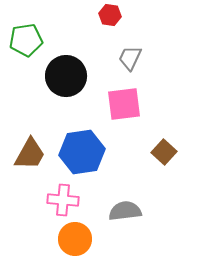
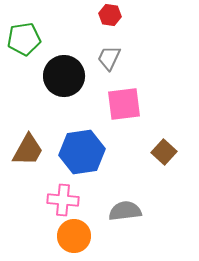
green pentagon: moved 2 px left, 1 px up
gray trapezoid: moved 21 px left
black circle: moved 2 px left
brown trapezoid: moved 2 px left, 4 px up
orange circle: moved 1 px left, 3 px up
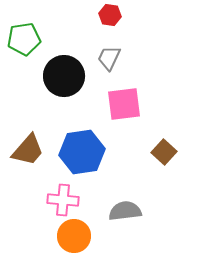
brown trapezoid: rotated 12 degrees clockwise
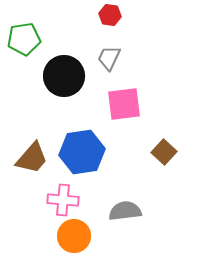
brown trapezoid: moved 4 px right, 8 px down
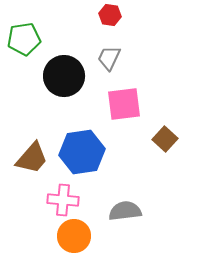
brown square: moved 1 px right, 13 px up
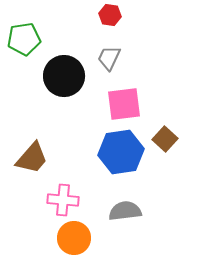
blue hexagon: moved 39 px right
orange circle: moved 2 px down
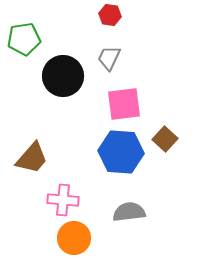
black circle: moved 1 px left
blue hexagon: rotated 12 degrees clockwise
gray semicircle: moved 4 px right, 1 px down
